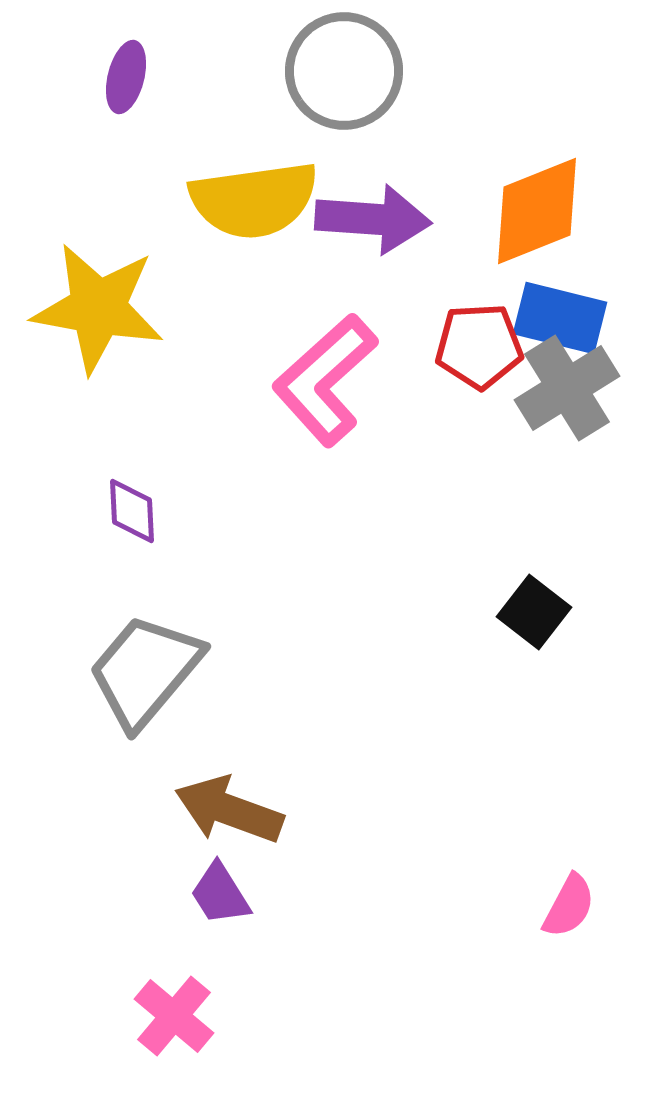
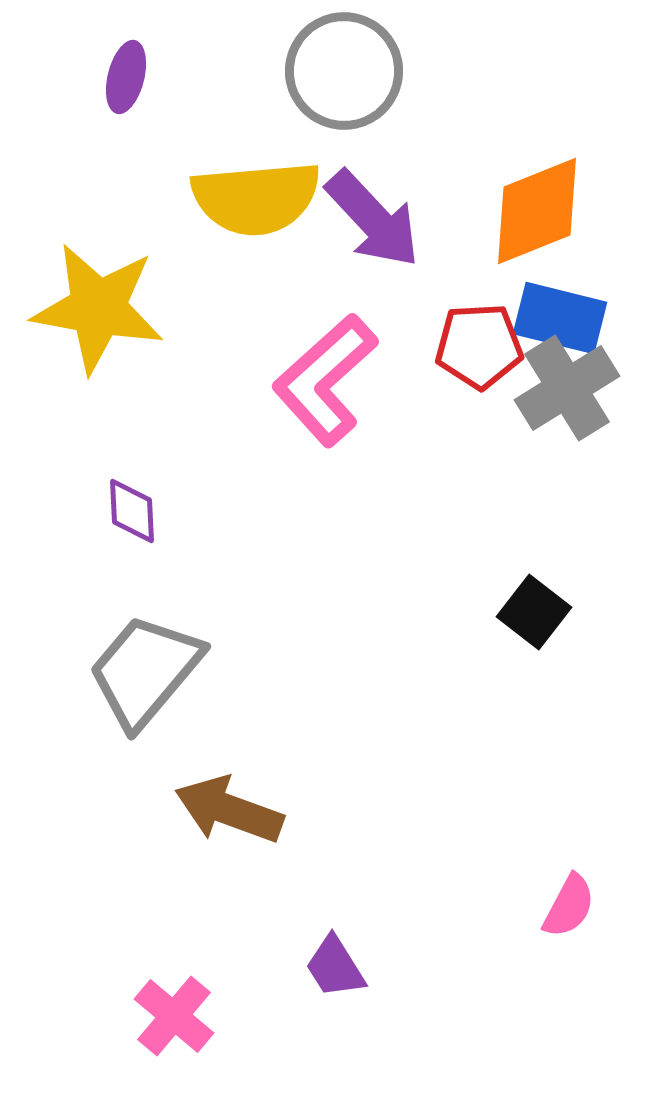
yellow semicircle: moved 2 px right, 2 px up; rotated 3 degrees clockwise
purple arrow: rotated 43 degrees clockwise
purple trapezoid: moved 115 px right, 73 px down
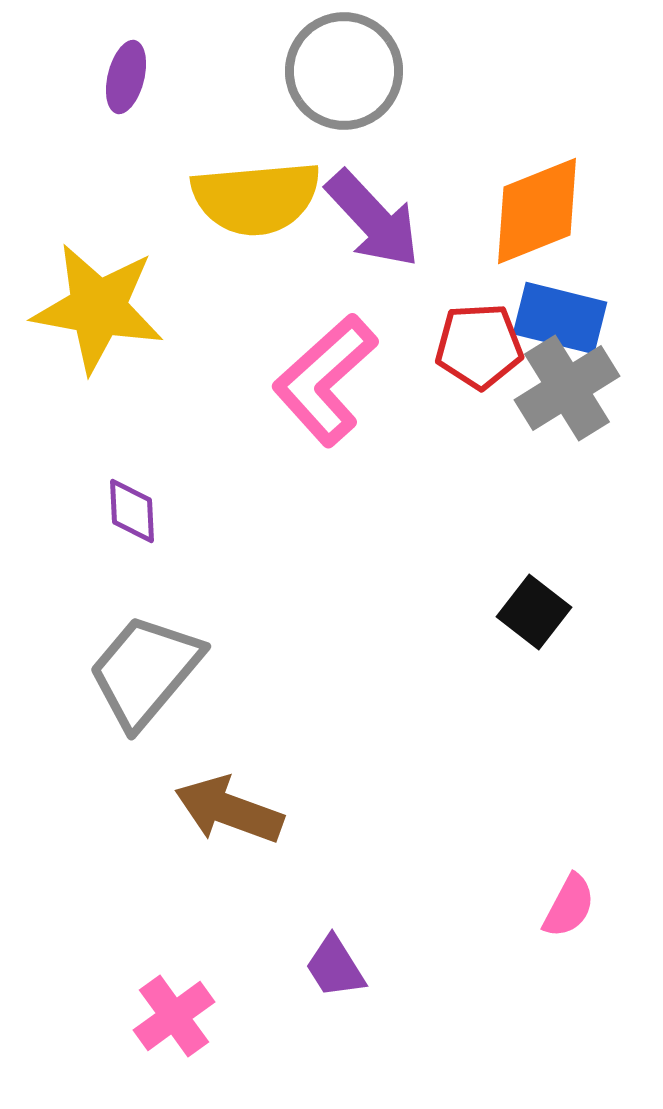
pink cross: rotated 14 degrees clockwise
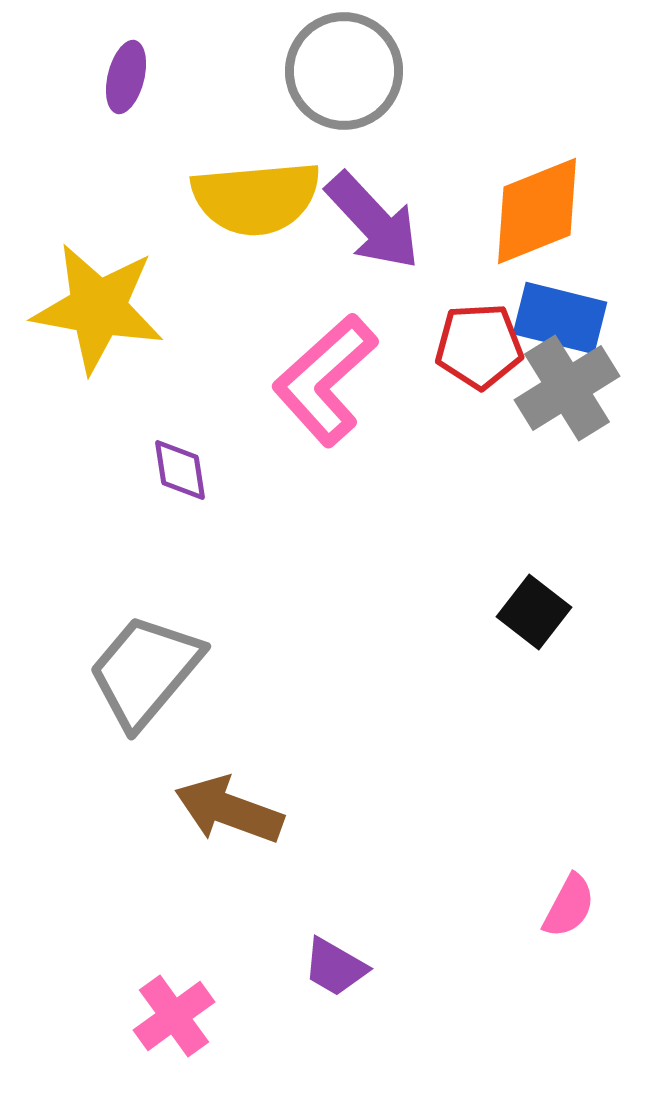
purple arrow: moved 2 px down
purple diamond: moved 48 px right, 41 px up; rotated 6 degrees counterclockwise
purple trapezoid: rotated 28 degrees counterclockwise
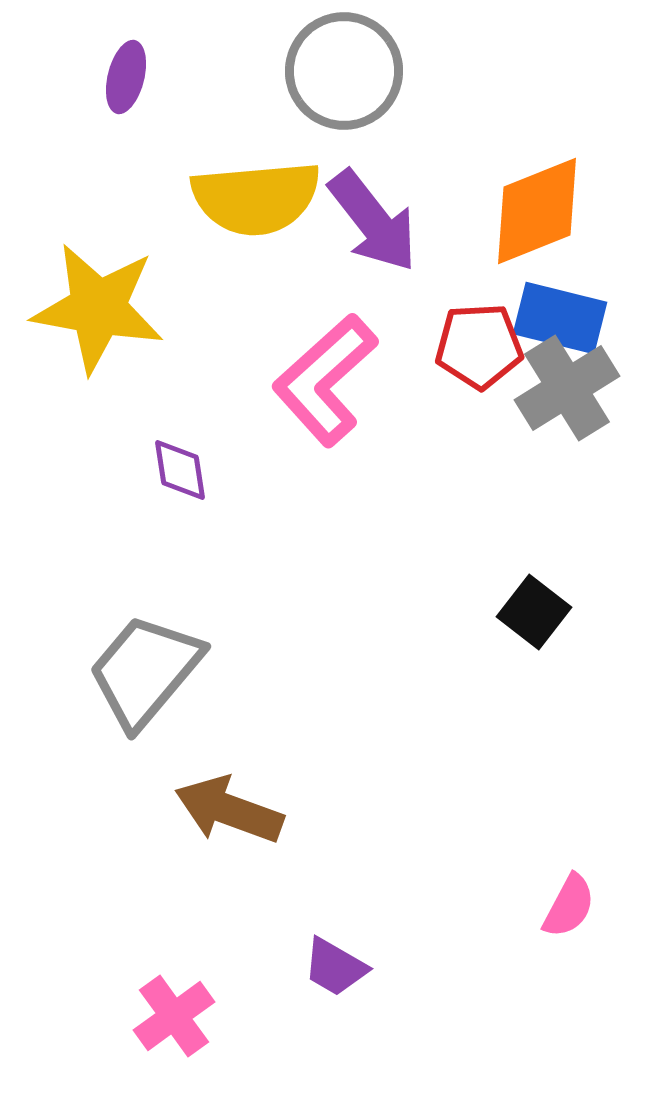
purple arrow: rotated 5 degrees clockwise
